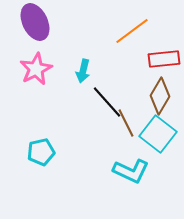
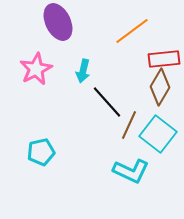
purple ellipse: moved 23 px right
brown diamond: moved 9 px up
brown line: moved 3 px right, 2 px down; rotated 52 degrees clockwise
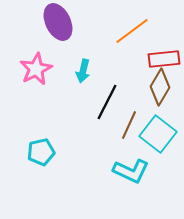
black line: rotated 69 degrees clockwise
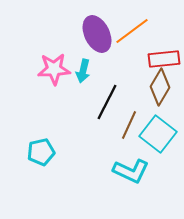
purple ellipse: moved 39 px right, 12 px down
pink star: moved 18 px right; rotated 24 degrees clockwise
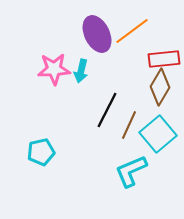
cyan arrow: moved 2 px left
black line: moved 8 px down
cyan square: rotated 12 degrees clockwise
cyan L-shape: rotated 132 degrees clockwise
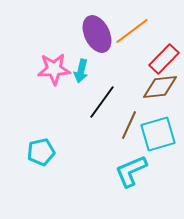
red rectangle: rotated 40 degrees counterclockwise
brown diamond: rotated 54 degrees clockwise
black line: moved 5 px left, 8 px up; rotated 9 degrees clockwise
cyan square: rotated 24 degrees clockwise
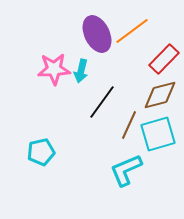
brown diamond: moved 8 px down; rotated 9 degrees counterclockwise
cyan L-shape: moved 5 px left, 1 px up
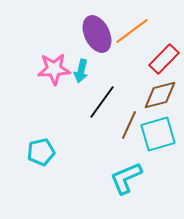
cyan L-shape: moved 8 px down
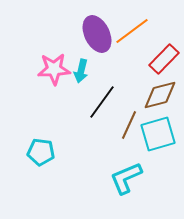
cyan pentagon: rotated 20 degrees clockwise
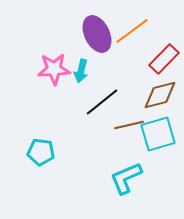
black line: rotated 15 degrees clockwise
brown line: rotated 52 degrees clockwise
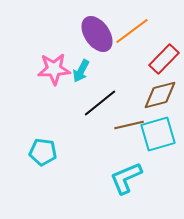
purple ellipse: rotated 9 degrees counterclockwise
cyan arrow: rotated 15 degrees clockwise
black line: moved 2 px left, 1 px down
cyan pentagon: moved 2 px right
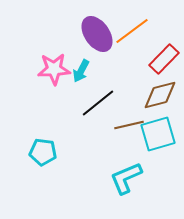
black line: moved 2 px left
